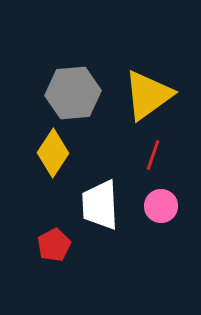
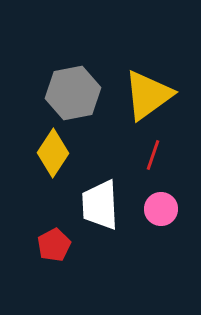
gray hexagon: rotated 6 degrees counterclockwise
pink circle: moved 3 px down
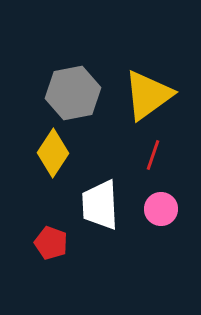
red pentagon: moved 3 px left, 2 px up; rotated 24 degrees counterclockwise
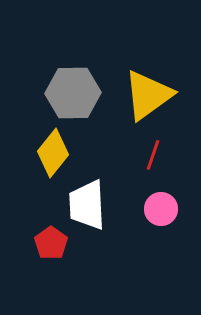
gray hexagon: rotated 10 degrees clockwise
yellow diamond: rotated 6 degrees clockwise
white trapezoid: moved 13 px left
red pentagon: rotated 16 degrees clockwise
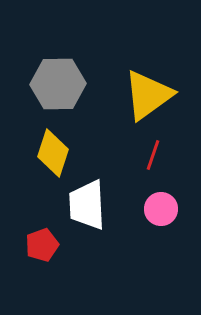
gray hexagon: moved 15 px left, 9 px up
yellow diamond: rotated 21 degrees counterclockwise
red pentagon: moved 9 px left, 2 px down; rotated 16 degrees clockwise
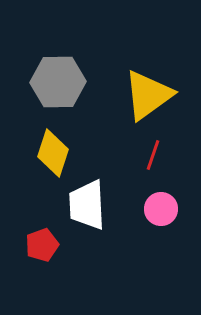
gray hexagon: moved 2 px up
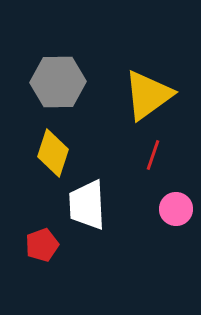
pink circle: moved 15 px right
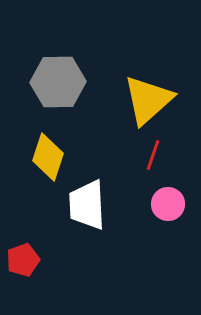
yellow triangle: moved 5 px down; rotated 6 degrees counterclockwise
yellow diamond: moved 5 px left, 4 px down
pink circle: moved 8 px left, 5 px up
red pentagon: moved 19 px left, 15 px down
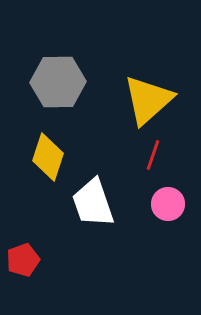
white trapezoid: moved 6 px right, 2 px up; rotated 16 degrees counterclockwise
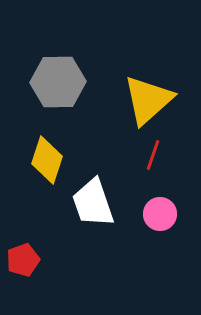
yellow diamond: moved 1 px left, 3 px down
pink circle: moved 8 px left, 10 px down
